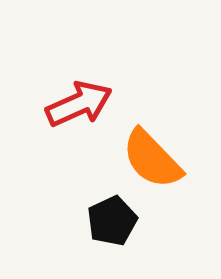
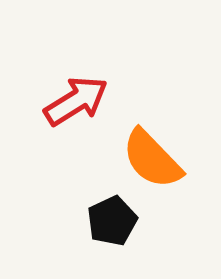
red arrow: moved 3 px left, 3 px up; rotated 8 degrees counterclockwise
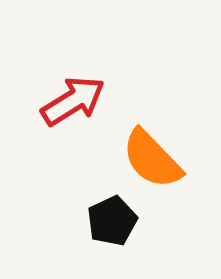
red arrow: moved 3 px left
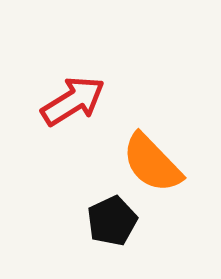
orange semicircle: moved 4 px down
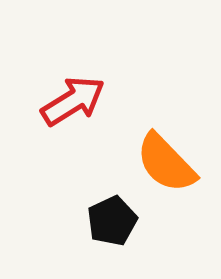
orange semicircle: moved 14 px right
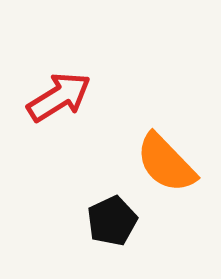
red arrow: moved 14 px left, 4 px up
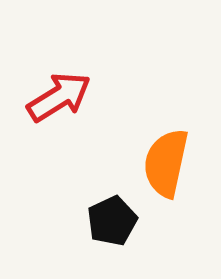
orange semicircle: rotated 56 degrees clockwise
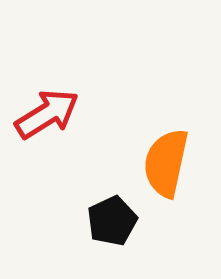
red arrow: moved 12 px left, 17 px down
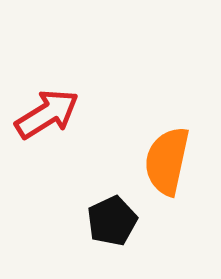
orange semicircle: moved 1 px right, 2 px up
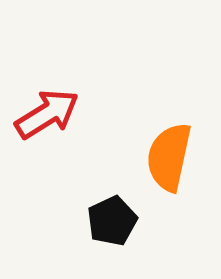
orange semicircle: moved 2 px right, 4 px up
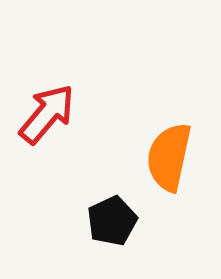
red arrow: rotated 18 degrees counterclockwise
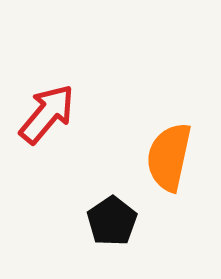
black pentagon: rotated 9 degrees counterclockwise
